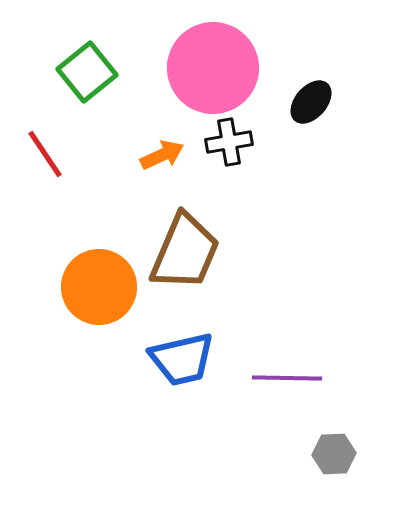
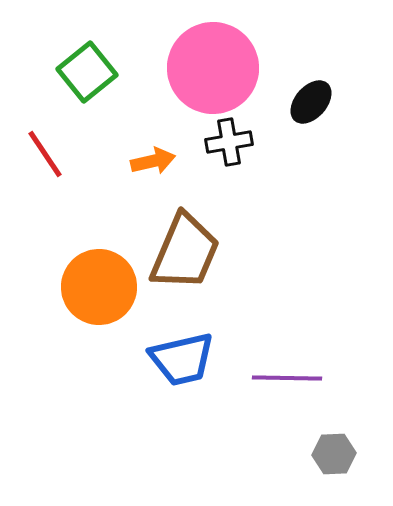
orange arrow: moved 9 px left, 6 px down; rotated 12 degrees clockwise
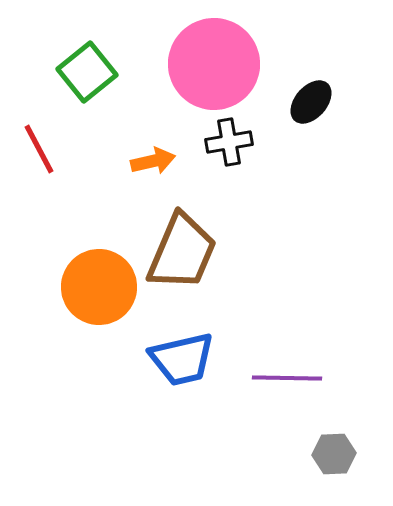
pink circle: moved 1 px right, 4 px up
red line: moved 6 px left, 5 px up; rotated 6 degrees clockwise
brown trapezoid: moved 3 px left
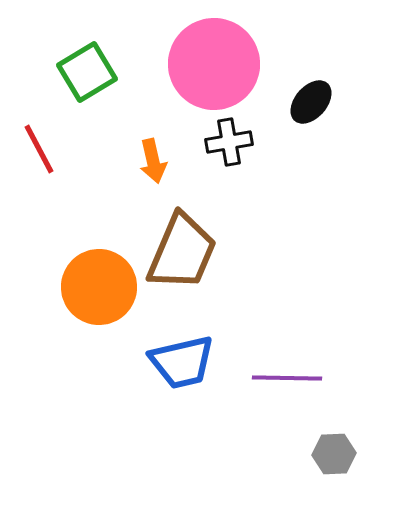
green square: rotated 8 degrees clockwise
orange arrow: rotated 90 degrees clockwise
blue trapezoid: moved 3 px down
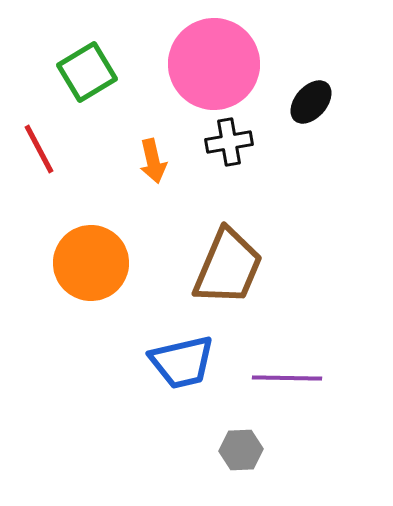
brown trapezoid: moved 46 px right, 15 px down
orange circle: moved 8 px left, 24 px up
gray hexagon: moved 93 px left, 4 px up
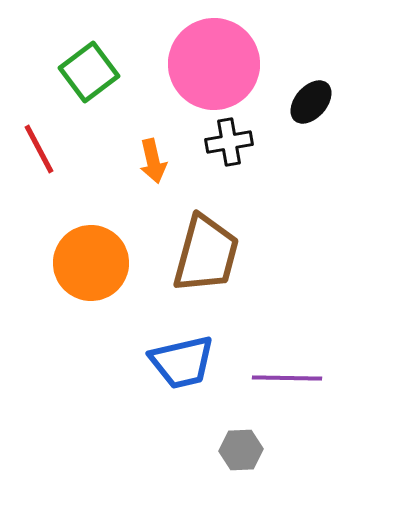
green square: moved 2 px right; rotated 6 degrees counterclockwise
brown trapezoid: moved 22 px left, 13 px up; rotated 8 degrees counterclockwise
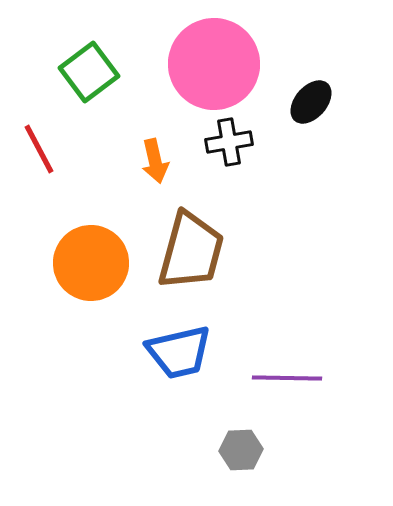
orange arrow: moved 2 px right
brown trapezoid: moved 15 px left, 3 px up
blue trapezoid: moved 3 px left, 10 px up
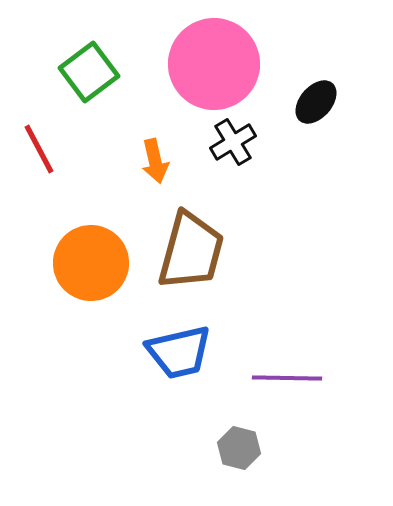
black ellipse: moved 5 px right
black cross: moved 4 px right; rotated 21 degrees counterclockwise
gray hexagon: moved 2 px left, 2 px up; rotated 18 degrees clockwise
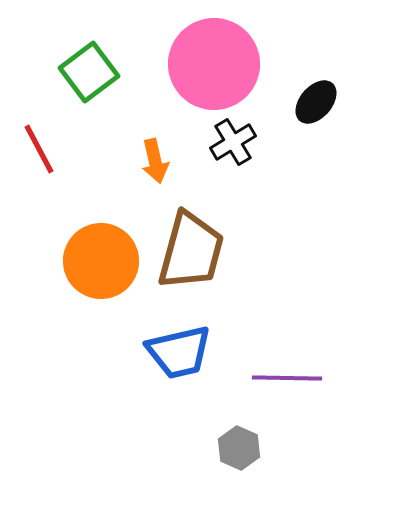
orange circle: moved 10 px right, 2 px up
gray hexagon: rotated 9 degrees clockwise
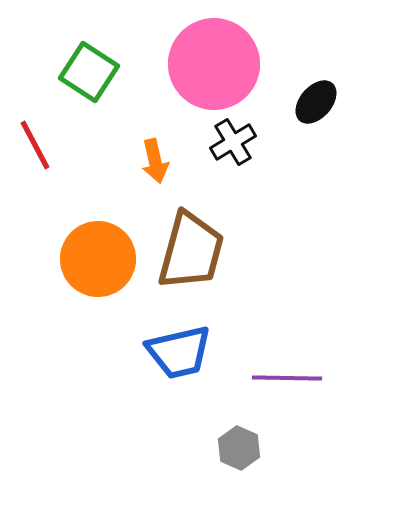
green square: rotated 20 degrees counterclockwise
red line: moved 4 px left, 4 px up
orange circle: moved 3 px left, 2 px up
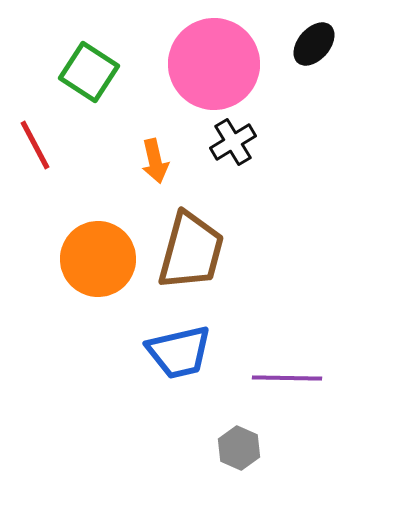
black ellipse: moved 2 px left, 58 px up
